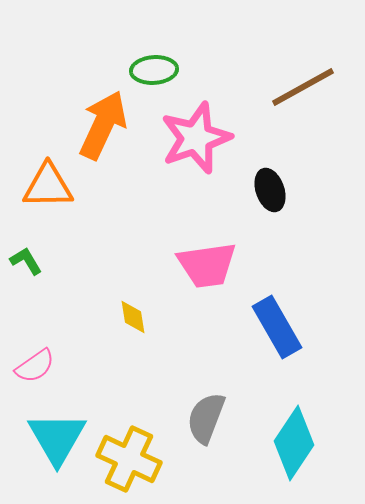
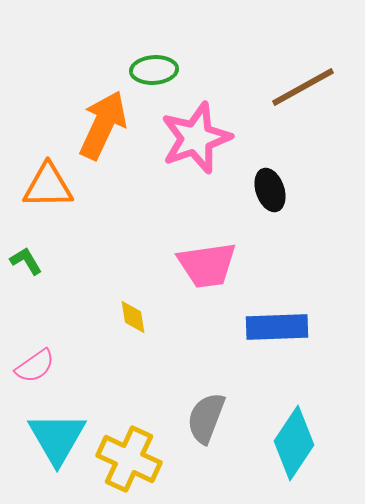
blue rectangle: rotated 62 degrees counterclockwise
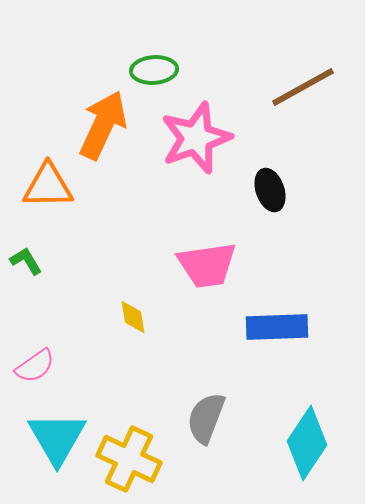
cyan diamond: moved 13 px right
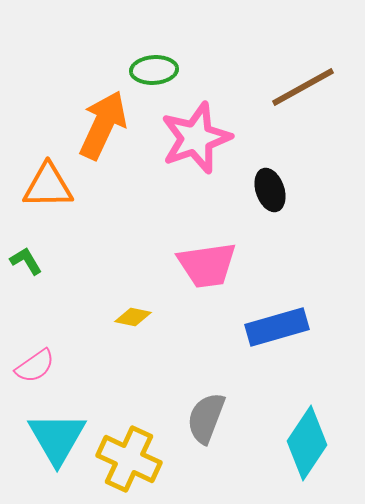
yellow diamond: rotated 69 degrees counterclockwise
blue rectangle: rotated 14 degrees counterclockwise
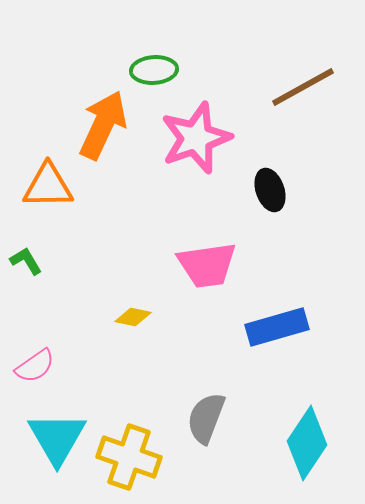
yellow cross: moved 2 px up; rotated 6 degrees counterclockwise
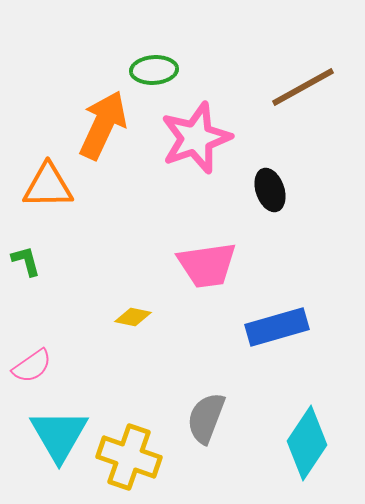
green L-shape: rotated 16 degrees clockwise
pink semicircle: moved 3 px left
cyan triangle: moved 2 px right, 3 px up
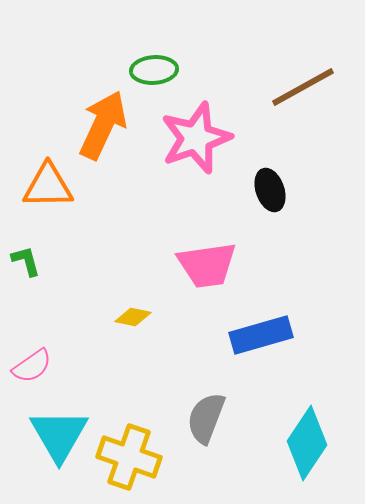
blue rectangle: moved 16 px left, 8 px down
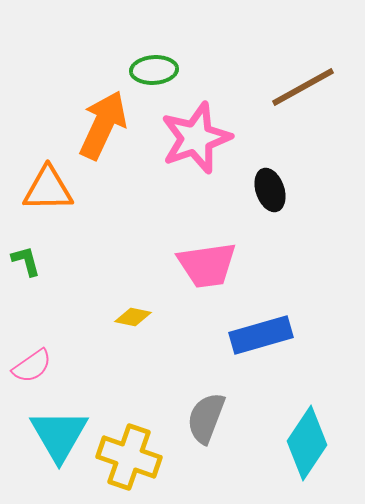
orange triangle: moved 3 px down
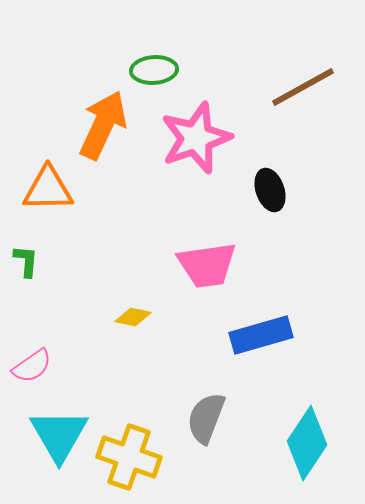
green L-shape: rotated 20 degrees clockwise
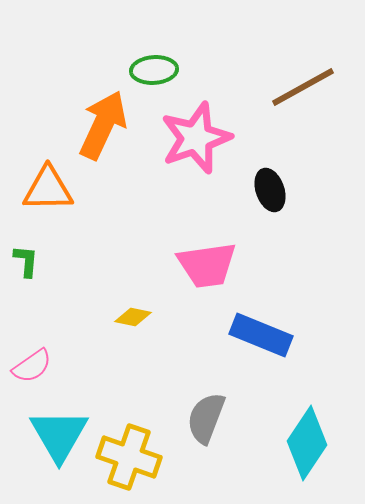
blue rectangle: rotated 38 degrees clockwise
